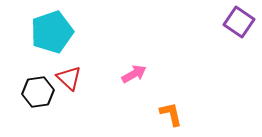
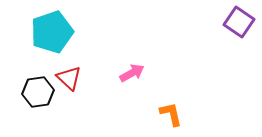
pink arrow: moved 2 px left, 1 px up
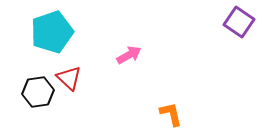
pink arrow: moved 3 px left, 18 px up
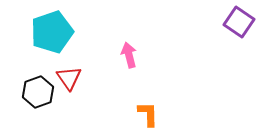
pink arrow: rotated 75 degrees counterclockwise
red triangle: rotated 12 degrees clockwise
black hexagon: rotated 12 degrees counterclockwise
orange L-shape: moved 23 px left; rotated 12 degrees clockwise
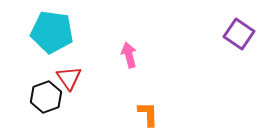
purple square: moved 12 px down
cyan pentagon: rotated 27 degrees clockwise
black hexagon: moved 8 px right, 5 px down
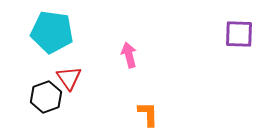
purple square: rotated 32 degrees counterclockwise
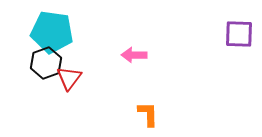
pink arrow: moved 5 px right; rotated 75 degrees counterclockwise
red triangle: rotated 12 degrees clockwise
black hexagon: moved 34 px up
